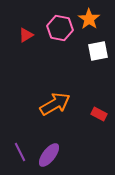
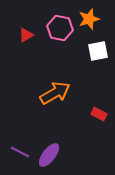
orange star: rotated 20 degrees clockwise
orange arrow: moved 11 px up
purple line: rotated 36 degrees counterclockwise
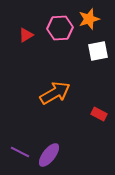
pink hexagon: rotated 15 degrees counterclockwise
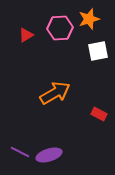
purple ellipse: rotated 35 degrees clockwise
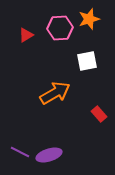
white square: moved 11 px left, 10 px down
red rectangle: rotated 21 degrees clockwise
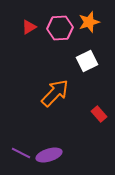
orange star: moved 3 px down
red triangle: moved 3 px right, 8 px up
white square: rotated 15 degrees counterclockwise
orange arrow: rotated 16 degrees counterclockwise
purple line: moved 1 px right, 1 px down
